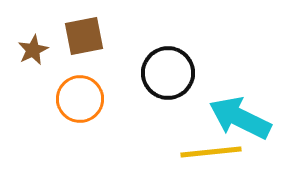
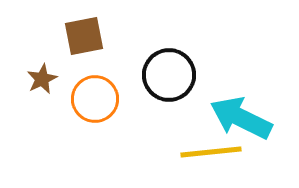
brown star: moved 9 px right, 29 px down
black circle: moved 1 px right, 2 px down
orange circle: moved 15 px right
cyan arrow: moved 1 px right
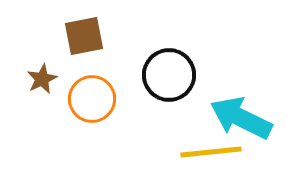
orange circle: moved 3 px left
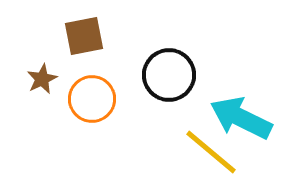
yellow line: rotated 46 degrees clockwise
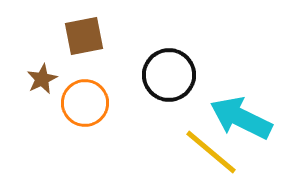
orange circle: moved 7 px left, 4 px down
